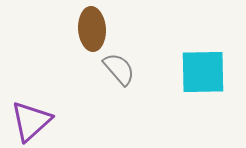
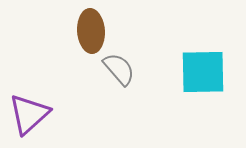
brown ellipse: moved 1 px left, 2 px down
purple triangle: moved 2 px left, 7 px up
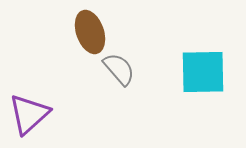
brown ellipse: moved 1 px left, 1 px down; rotated 15 degrees counterclockwise
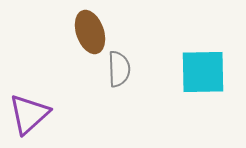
gray semicircle: rotated 39 degrees clockwise
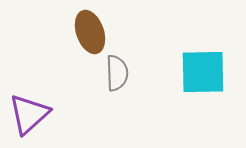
gray semicircle: moved 2 px left, 4 px down
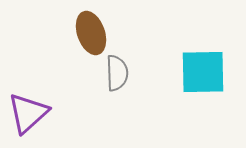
brown ellipse: moved 1 px right, 1 px down
purple triangle: moved 1 px left, 1 px up
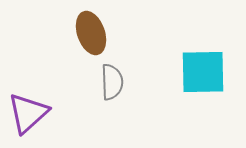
gray semicircle: moved 5 px left, 9 px down
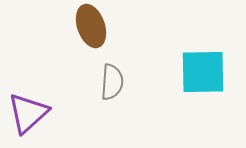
brown ellipse: moved 7 px up
gray semicircle: rotated 6 degrees clockwise
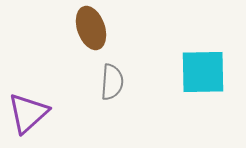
brown ellipse: moved 2 px down
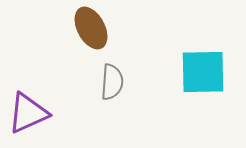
brown ellipse: rotated 9 degrees counterclockwise
purple triangle: rotated 18 degrees clockwise
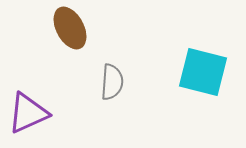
brown ellipse: moved 21 px left
cyan square: rotated 15 degrees clockwise
